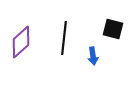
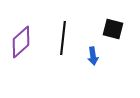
black line: moved 1 px left
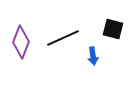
black line: rotated 60 degrees clockwise
purple diamond: rotated 28 degrees counterclockwise
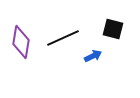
purple diamond: rotated 12 degrees counterclockwise
blue arrow: rotated 108 degrees counterclockwise
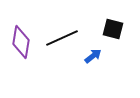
black line: moved 1 px left
blue arrow: rotated 12 degrees counterclockwise
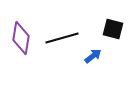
black line: rotated 8 degrees clockwise
purple diamond: moved 4 px up
